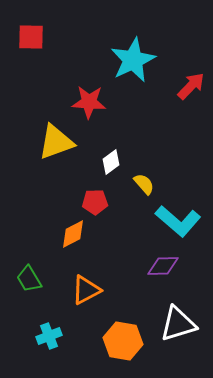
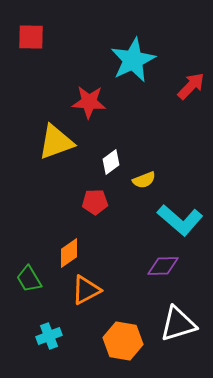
yellow semicircle: moved 4 px up; rotated 110 degrees clockwise
cyan L-shape: moved 2 px right, 1 px up
orange diamond: moved 4 px left, 19 px down; rotated 8 degrees counterclockwise
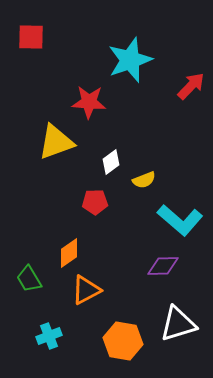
cyan star: moved 3 px left; rotated 6 degrees clockwise
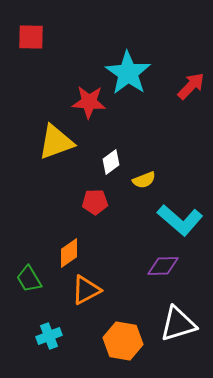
cyan star: moved 2 px left, 13 px down; rotated 18 degrees counterclockwise
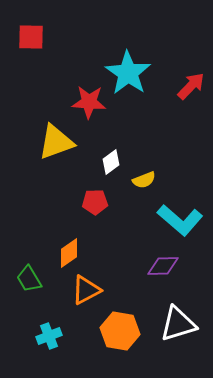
orange hexagon: moved 3 px left, 10 px up
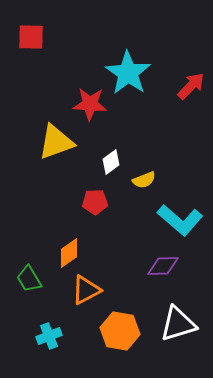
red star: moved 1 px right, 2 px down
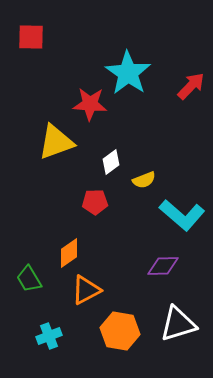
cyan L-shape: moved 2 px right, 5 px up
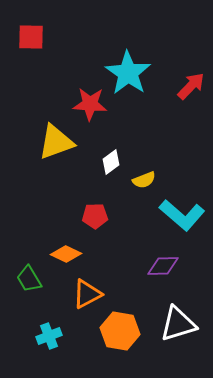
red pentagon: moved 14 px down
orange diamond: moved 3 px left, 1 px down; rotated 60 degrees clockwise
orange triangle: moved 1 px right, 4 px down
